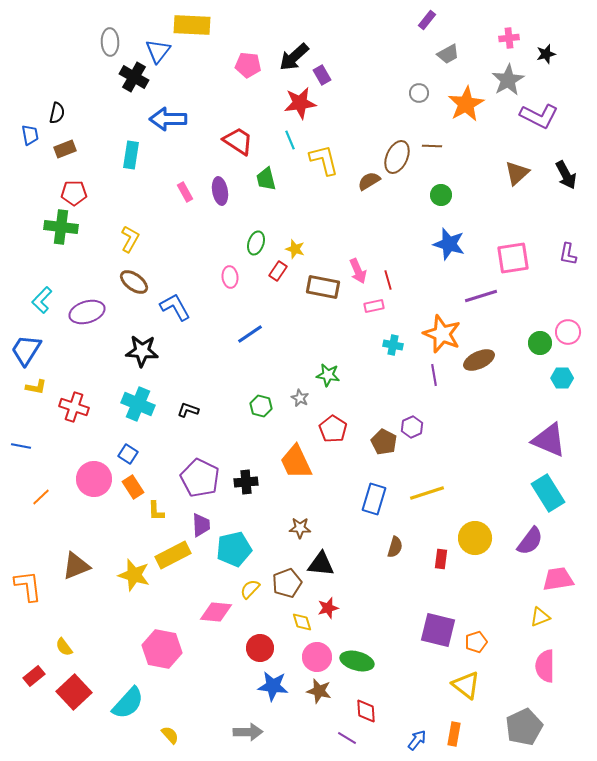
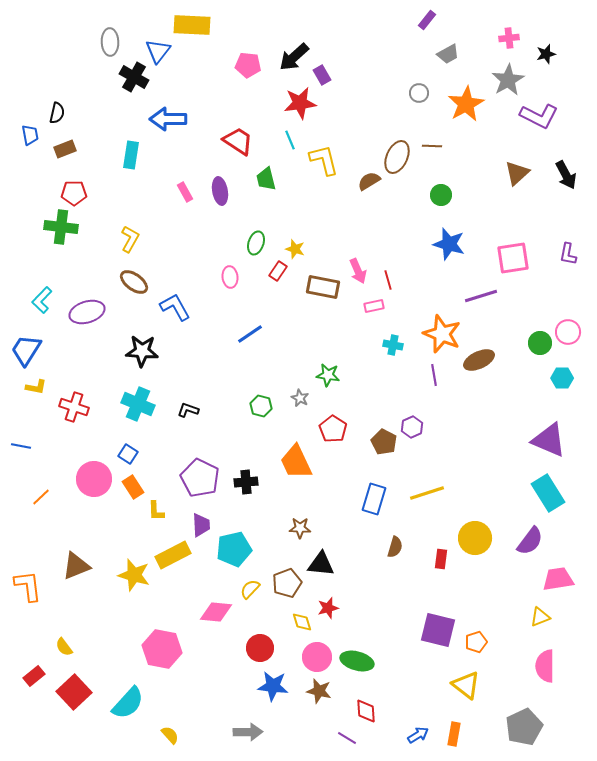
blue arrow at (417, 740): moved 1 px right, 5 px up; rotated 20 degrees clockwise
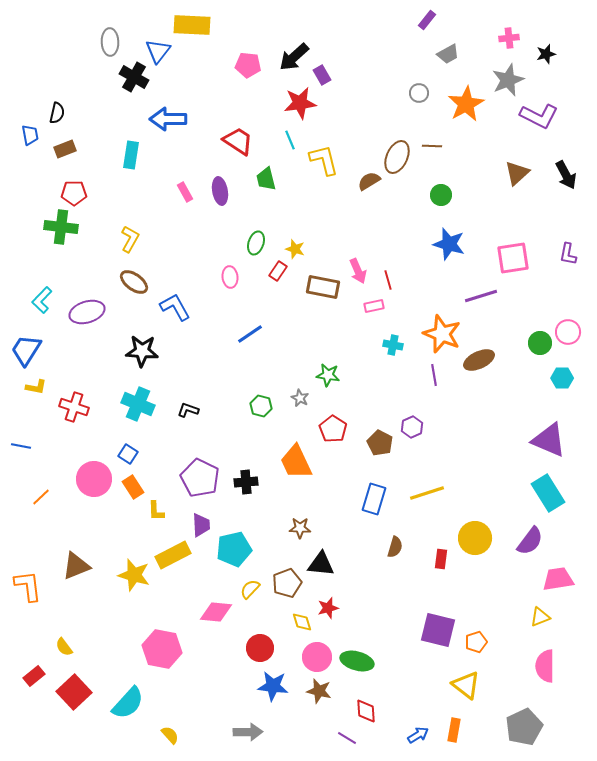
gray star at (508, 80): rotated 8 degrees clockwise
brown pentagon at (384, 442): moved 4 px left, 1 px down
orange rectangle at (454, 734): moved 4 px up
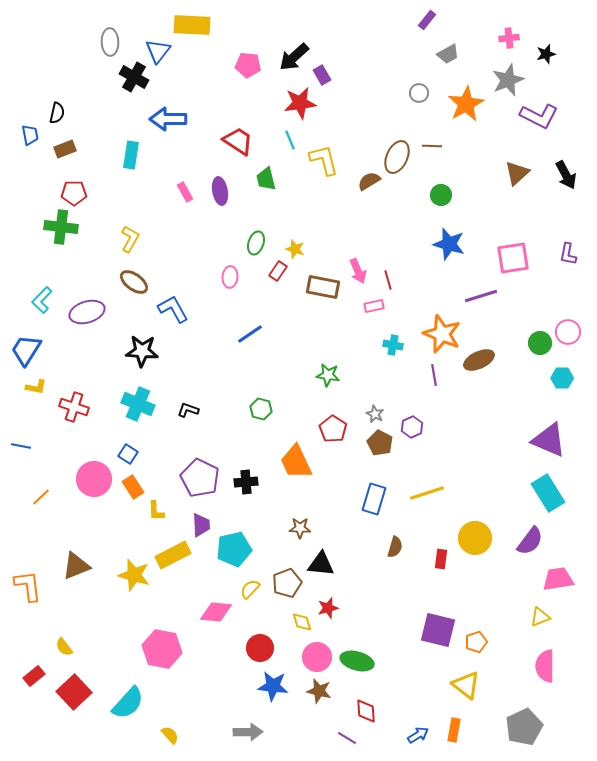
pink ellipse at (230, 277): rotated 10 degrees clockwise
blue L-shape at (175, 307): moved 2 px left, 2 px down
gray star at (300, 398): moved 75 px right, 16 px down
green hexagon at (261, 406): moved 3 px down
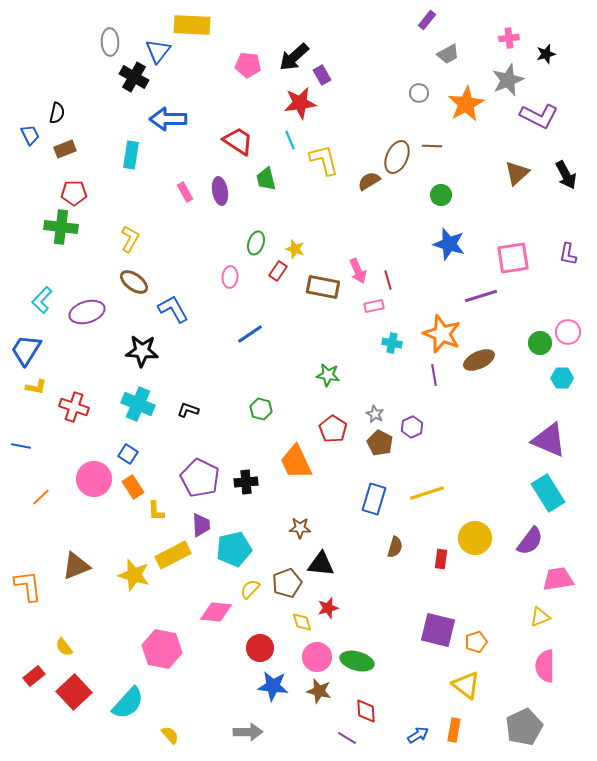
blue trapezoid at (30, 135): rotated 15 degrees counterclockwise
cyan cross at (393, 345): moved 1 px left, 2 px up
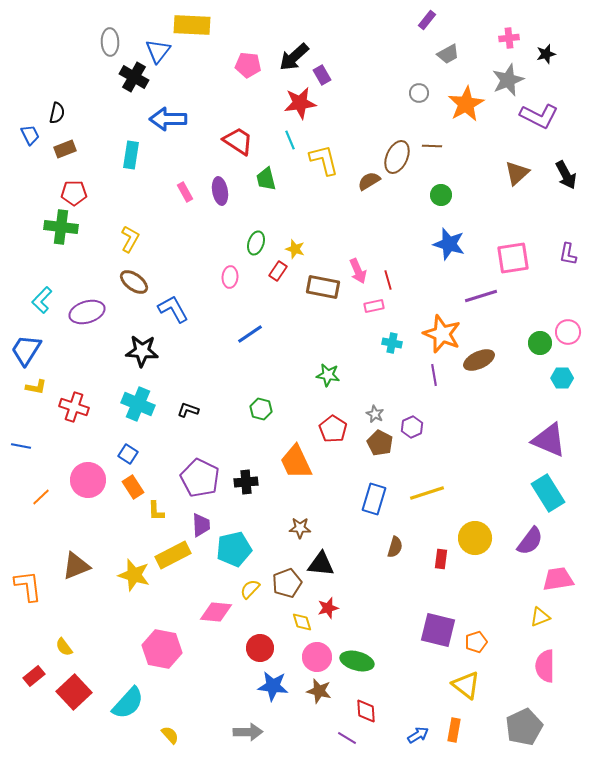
pink circle at (94, 479): moved 6 px left, 1 px down
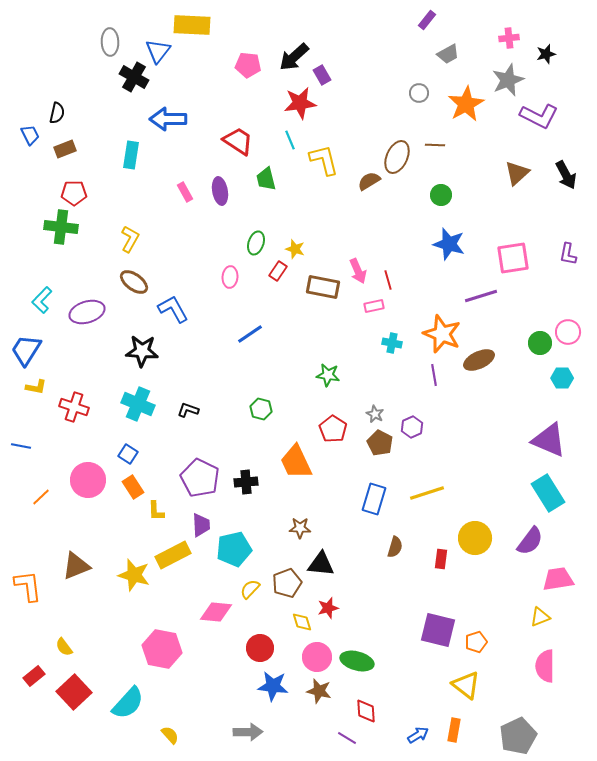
brown line at (432, 146): moved 3 px right, 1 px up
gray pentagon at (524, 727): moved 6 px left, 9 px down
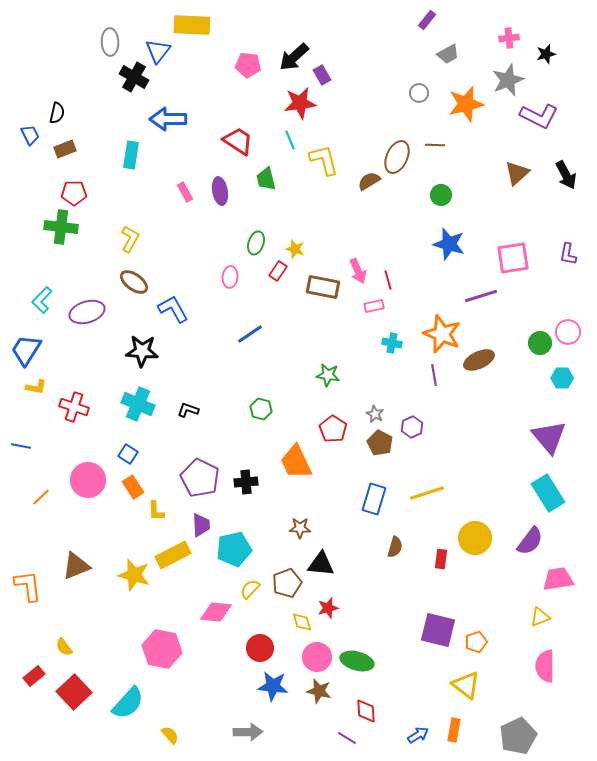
orange star at (466, 104): rotated 15 degrees clockwise
purple triangle at (549, 440): moved 3 px up; rotated 27 degrees clockwise
